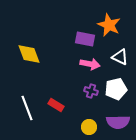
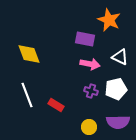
orange star: moved 5 px up
white line: moved 13 px up
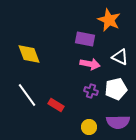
white line: rotated 15 degrees counterclockwise
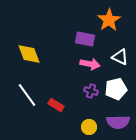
orange star: rotated 15 degrees clockwise
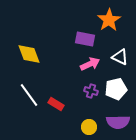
pink arrow: rotated 36 degrees counterclockwise
white line: moved 2 px right
red rectangle: moved 1 px up
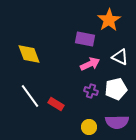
white line: moved 1 px right, 1 px down
purple semicircle: moved 1 px left
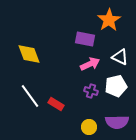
white pentagon: moved 3 px up
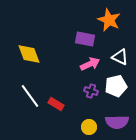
orange star: rotated 15 degrees counterclockwise
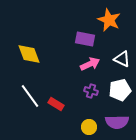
white triangle: moved 2 px right, 2 px down
white pentagon: moved 4 px right, 4 px down
